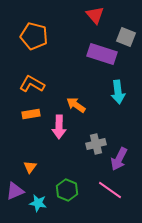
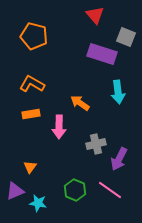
orange arrow: moved 4 px right, 2 px up
green hexagon: moved 8 px right
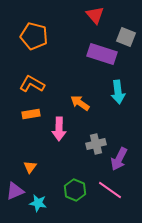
pink arrow: moved 2 px down
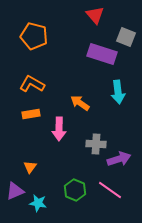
gray cross: rotated 18 degrees clockwise
purple arrow: rotated 135 degrees counterclockwise
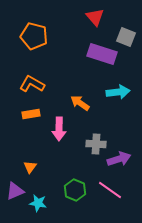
red triangle: moved 2 px down
cyan arrow: rotated 90 degrees counterclockwise
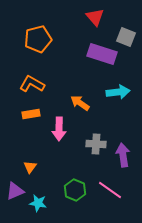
orange pentagon: moved 4 px right, 3 px down; rotated 28 degrees counterclockwise
purple arrow: moved 4 px right, 4 px up; rotated 80 degrees counterclockwise
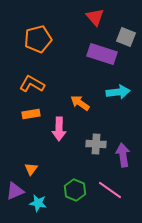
orange triangle: moved 1 px right, 2 px down
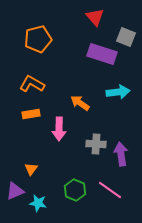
purple arrow: moved 2 px left, 1 px up
